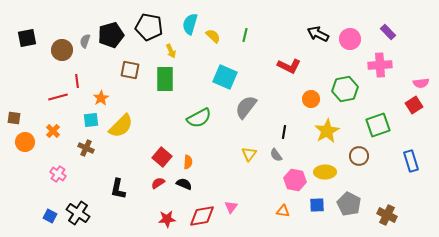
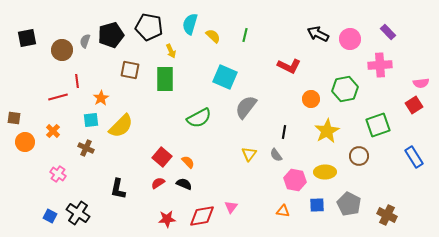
blue rectangle at (411, 161): moved 3 px right, 4 px up; rotated 15 degrees counterclockwise
orange semicircle at (188, 162): rotated 48 degrees counterclockwise
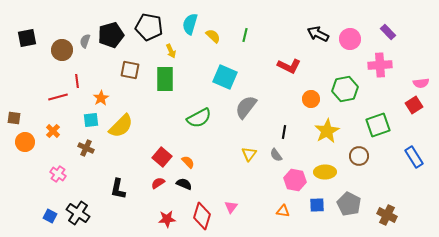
red diamond at (202, 216): rotated 64 degrees counterclockwise
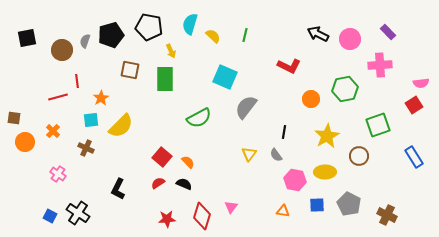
yellow star at (327, 131): moved 5 px down
black L-shape at (118, 189): rotated 15 degrees clockwise
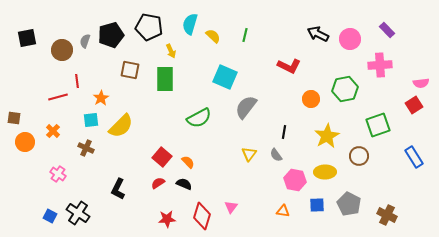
purple rectangle at (388, 32): moved 1 px left, 2 px up
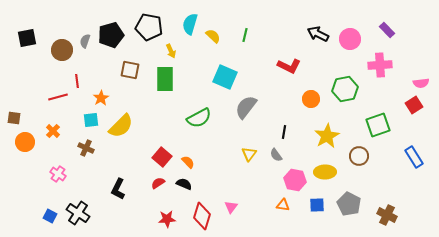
orange triangle at (283, 211): moved 6 px up
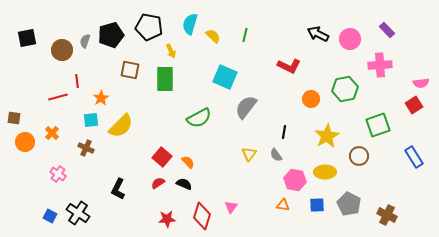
orange cross at (53, 131): moved 1 px left, 2 px down
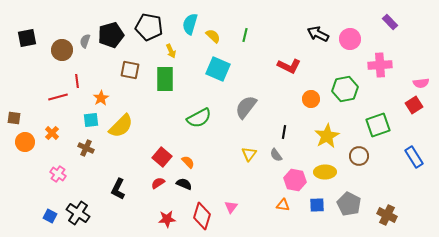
purple rectangle at (387, 30): moved 3 px right, 8 px up
cyan square at (225, 77): moved 7 px left, 8 px up
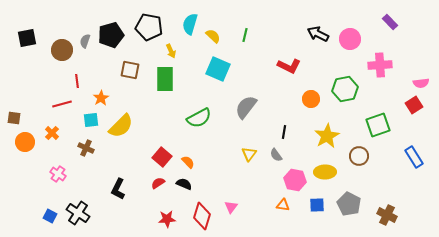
red line at (58, 97): moved 4 px right, 7 px down
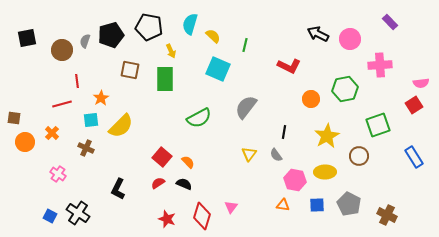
green line at (245, 35): moved 10 px down
red star at (167, 219): rotated 24 degrees clockwise
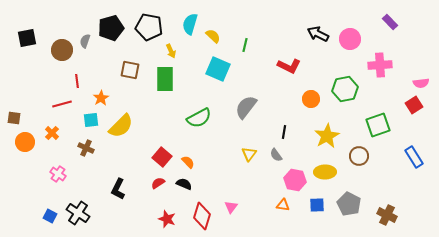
black pentagon at (111, 35): moved 7 px up
